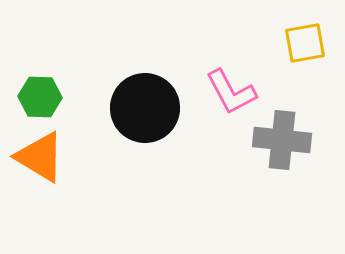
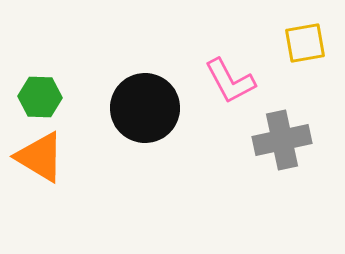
pink L-shape: moved 1 px left, 11 px up
gray cross: rotated 18 degrees counterclockwise
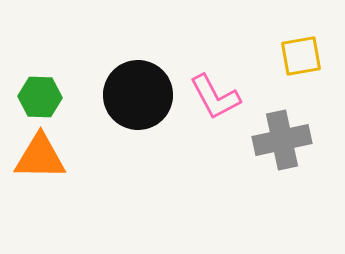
yellow square: moved 4 px left, 13 px down
pink L-shape: moved 15 px left, 16 px down
black circle: moved 7 px left, 13 px up
orange triangle: rotated 30 degrees counterclockwise
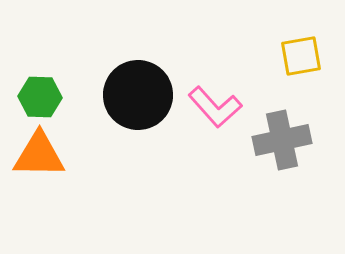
pink L-shape: moved 10 px down; rotated 14 degrees counterclockwise
orange triangle: moved 1 px left, 2 px up
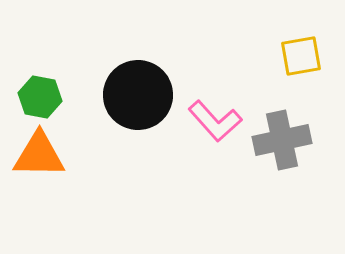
green hexagon: rotated 9 degrees clockwise
pink L-shape: moved 14 px down
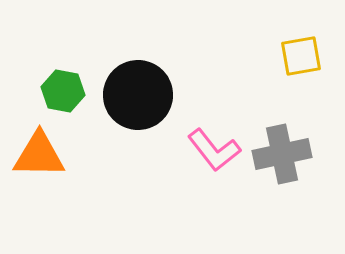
green hexagon: moved 23 px right, 6 px up
pink L-shape: moved 1 px left, 29 px down; rotated 4 degrees clockwise
gray cross: moved 14 px down
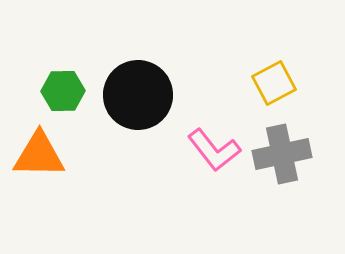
yellow square: moved 27 px left, 27 px down; rotated 18 degrees counterclockwise
green hexagon: rotated 12 degrees counterclockwise
